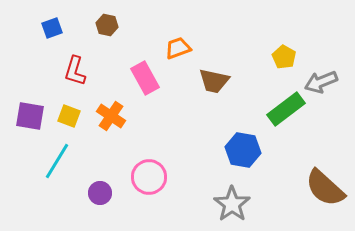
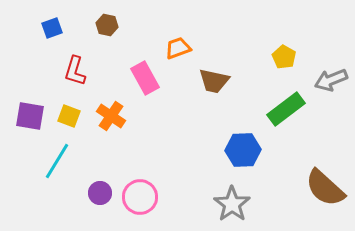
gray arrow: moved 10 px right, 2 px up
blue hexagon: rotated 12 degrees counterclockwise
pink circle: moved 9 px left, 20 px down
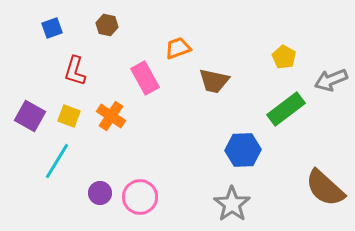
purple square: rotated 20 degrees clockwise
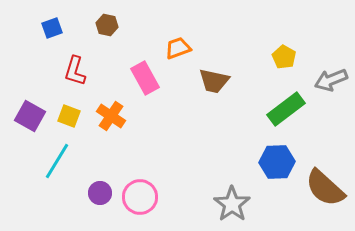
blue hexagon: moved 34 px right, 12 px down
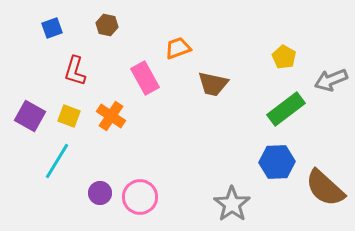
brown trapezoid: moved 1 px left, 3 px down
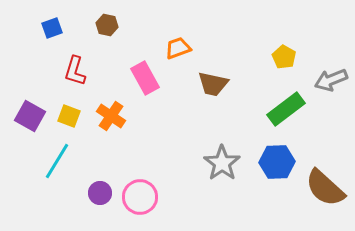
gray star: moved 10 px left, 41 px up
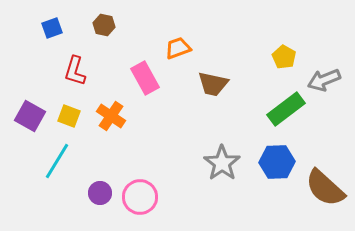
brown hexagon: moved 3 px left
gray arrow: moved 7 px left
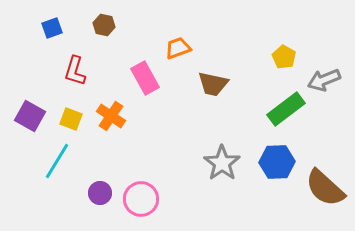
yellow square: moved 2 px right, 3 px down
pink circle: moved 1 px right, 2 px down
